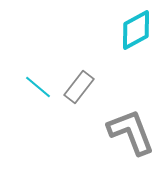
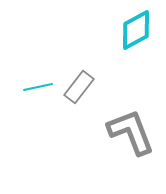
cyan line: rotated 52 degrees counterclockwise
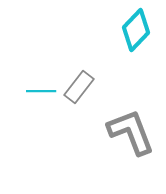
cyan diamond: rotated 18 degrees counterclockwise
cyan line: moved 3 px right, 4 px down; rotated 12 degrees clockwise
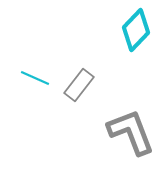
gray rectangle: moved 2 px up
cyan line: moved 6 px left, 13 px up; rotated 24 degrees clockwise
